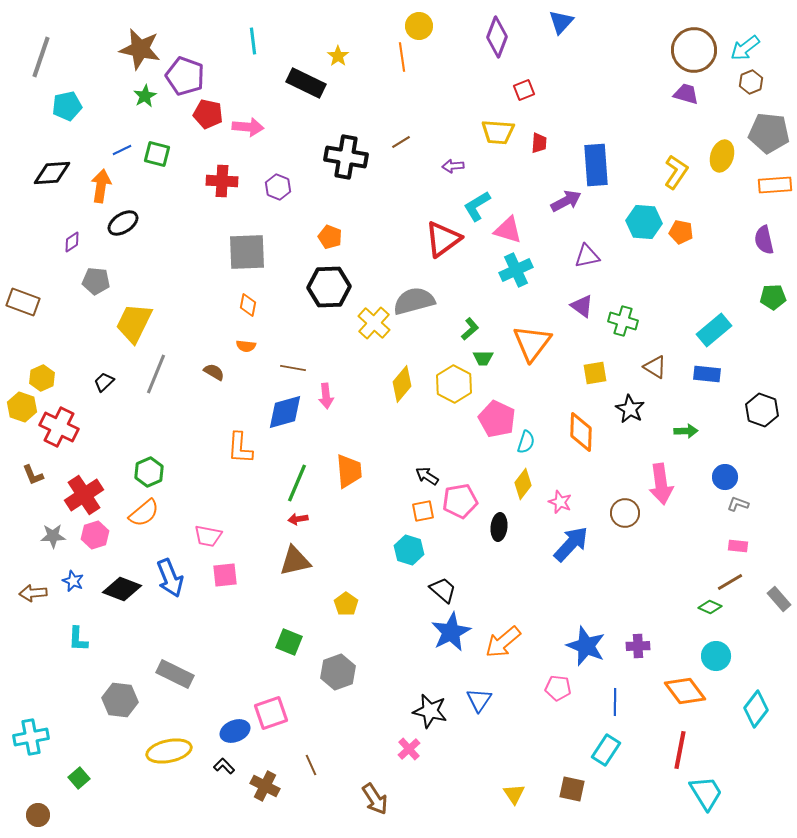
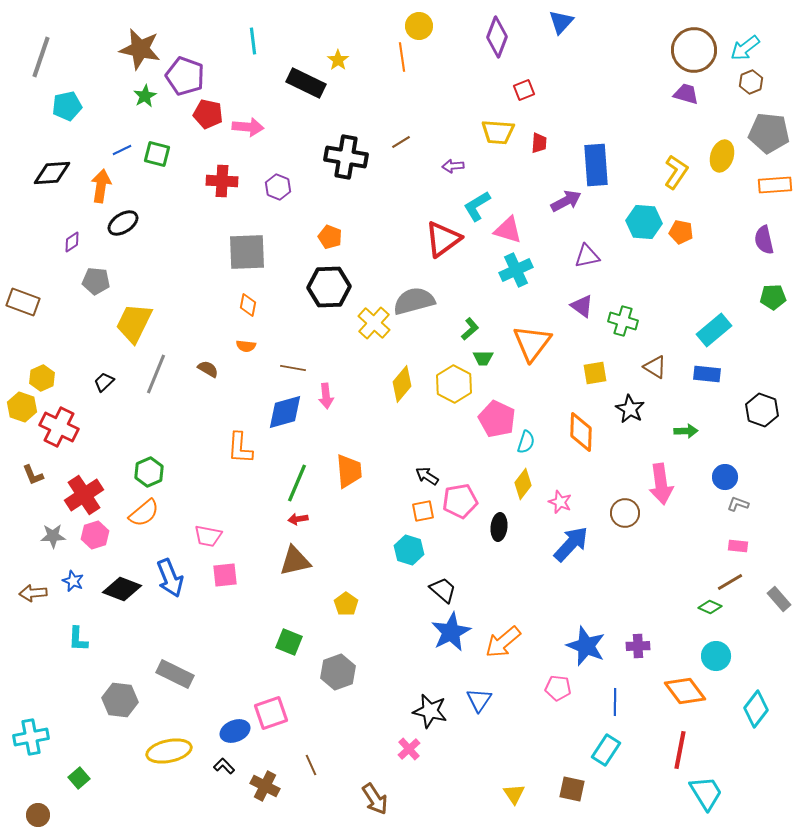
yellow star at (338, 56): moved 4 px down
brown semicircle at (214, 372): moved 6 px left, 3 px up
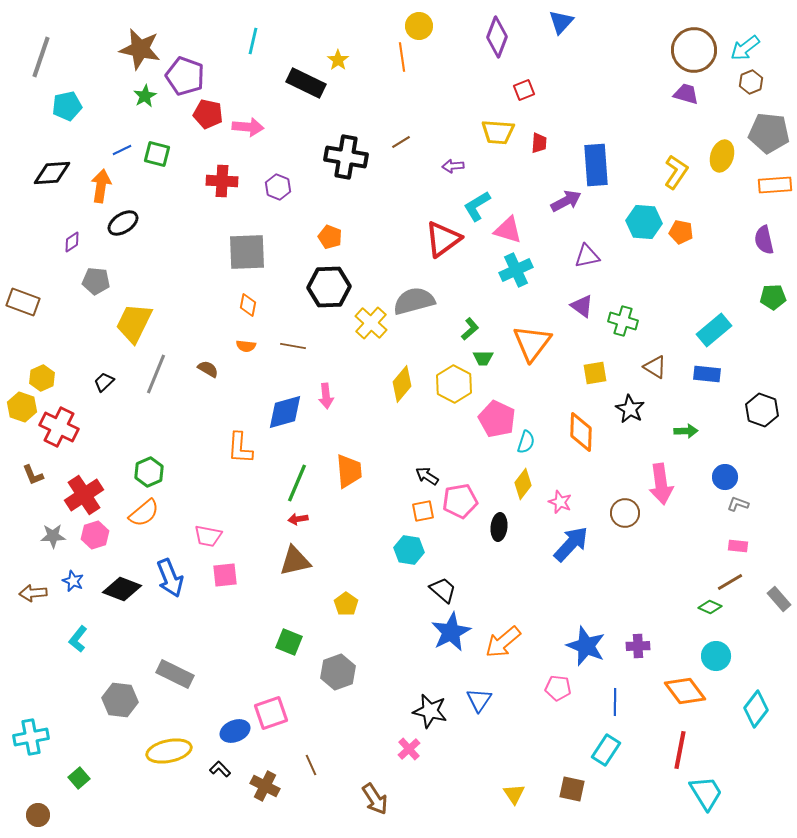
cyan line at (253, 41): rotated 20 degrees clockwise
yellow cross at (374, 323): moved 3 px left
brown line at (293, 368): moved 22 px up
cyan hexagon at (409, 550): rotated 8 degrees counterclockwise
cyan L-shape at (78, 639): rotated 36 degrees clockwise
black L-shape at (224, 766): moved 4 px left, 3 px down
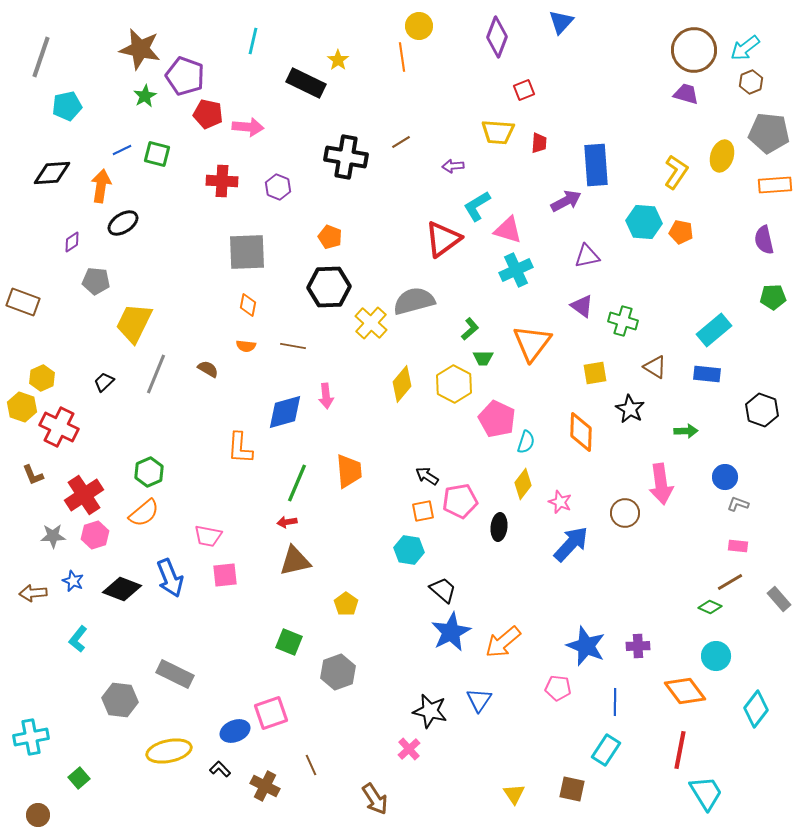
red arrow at (298, 519): moved 11 px left, 3 px down
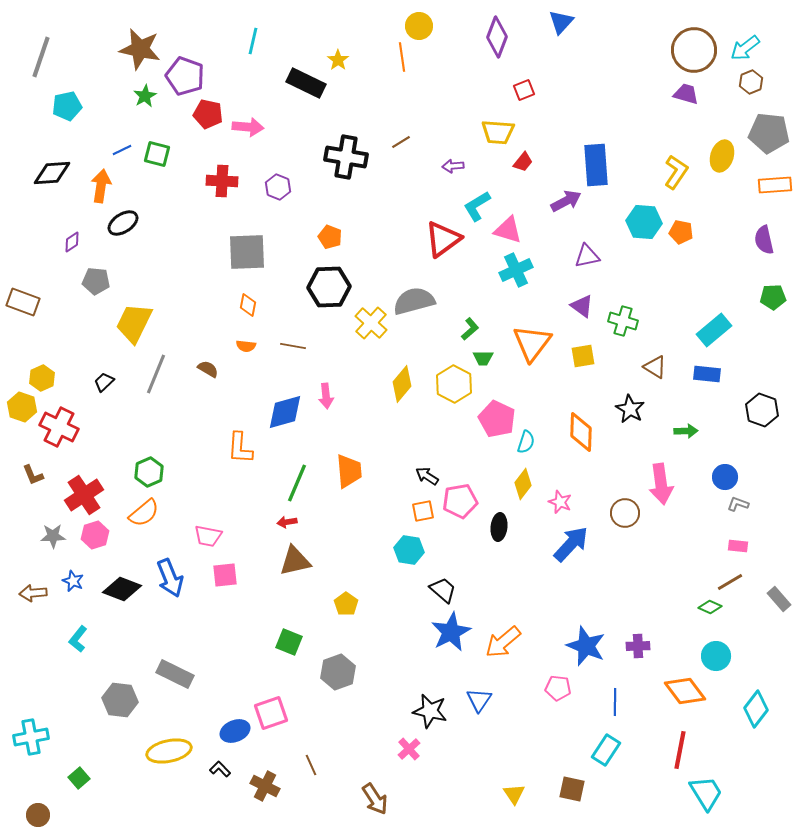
red trapezoid at (539, 143): moved 16 px left, 19 px down; rotated 35 degrees clockwise
yellow square at (595, 373): moved 12 px left, 17 px up
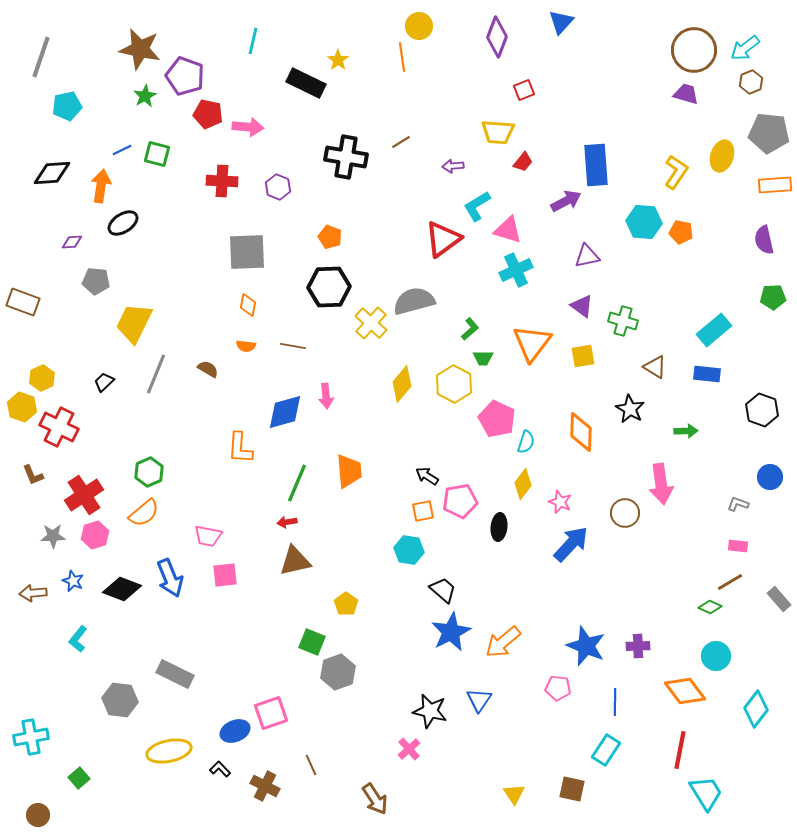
purple diamond at (72, 242): rotated 30 degrees clockwise
blue circle at (725, 477): moved 45 px right
green square at (289, 642): moved 23 px right
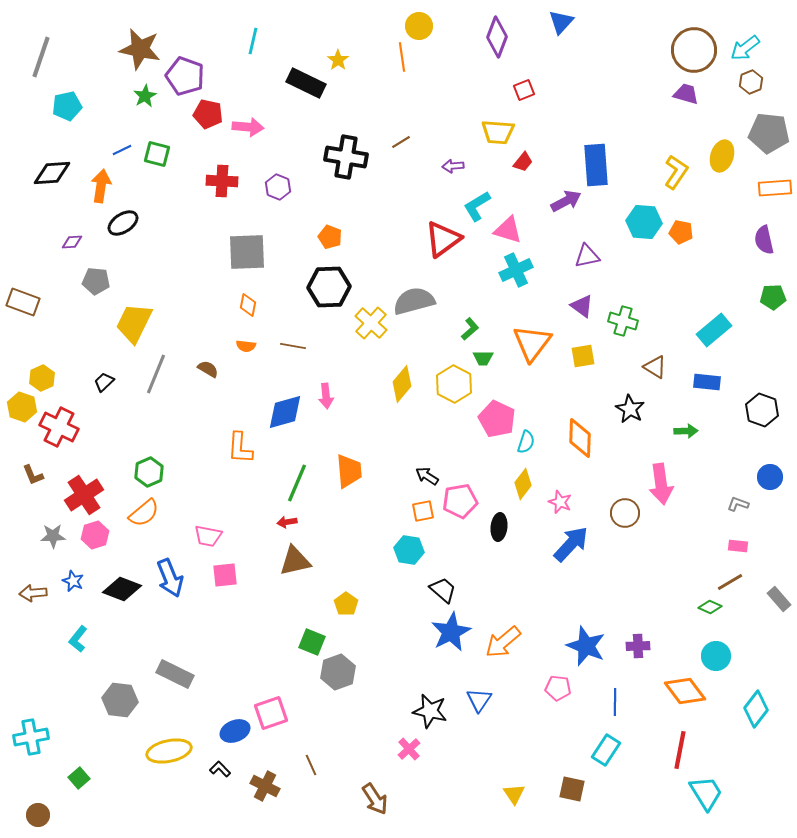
orange rectangle at (775, 185): moved 3 px down
blue rectangle at (707, 374): moved 8 px down
orange diamond at (581, 432): moved 1 px left, 6 px down
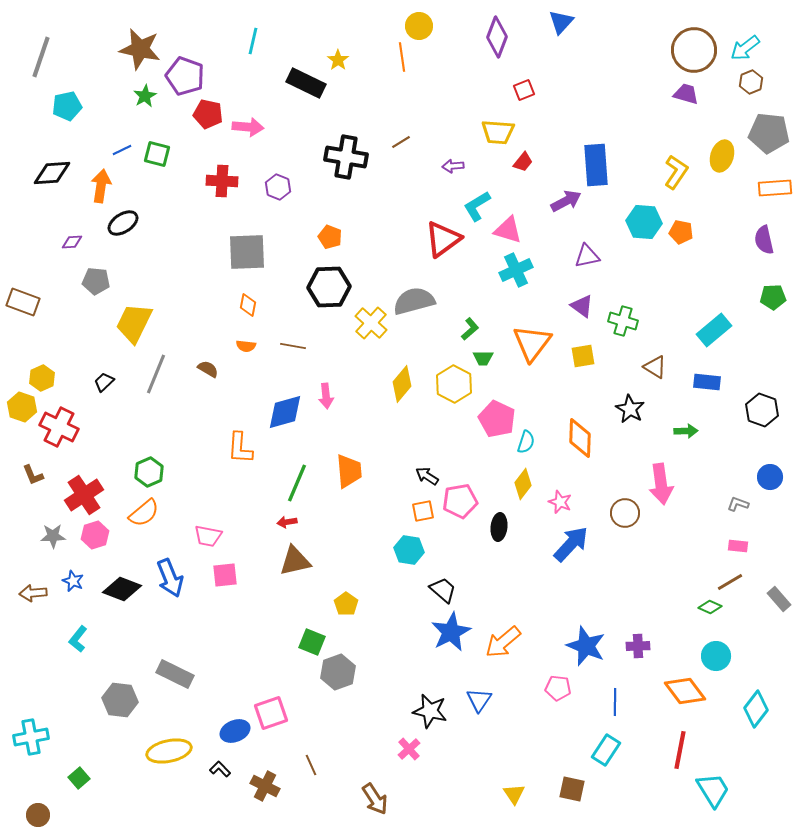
cyan trapezoid at (706, 793): moved 7 px right, 3 px up
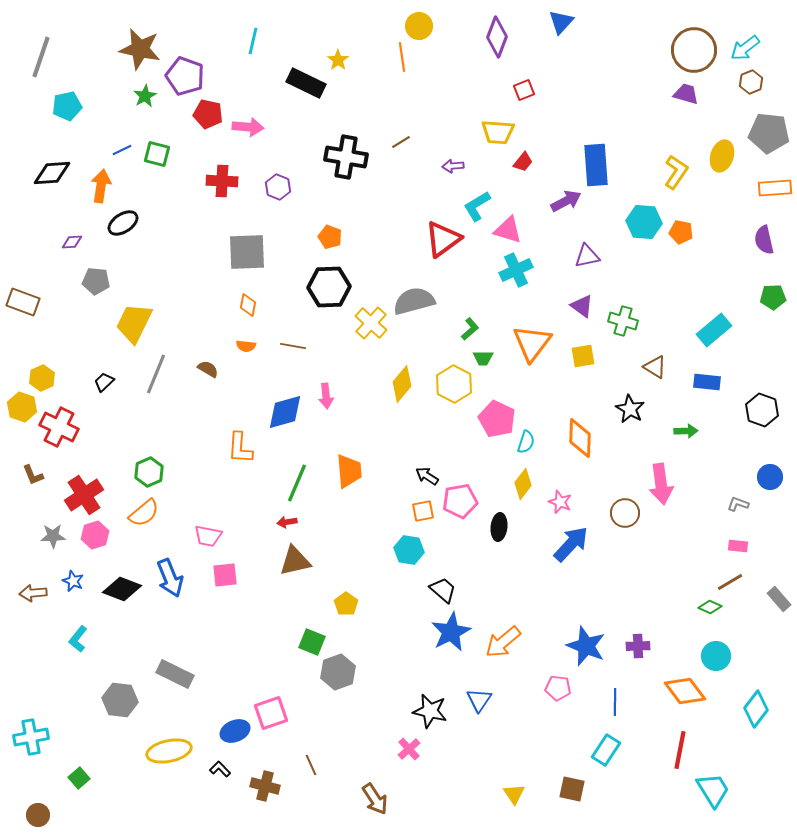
brown cross at (265, 786): rotated 12 degrees counterclockwise
